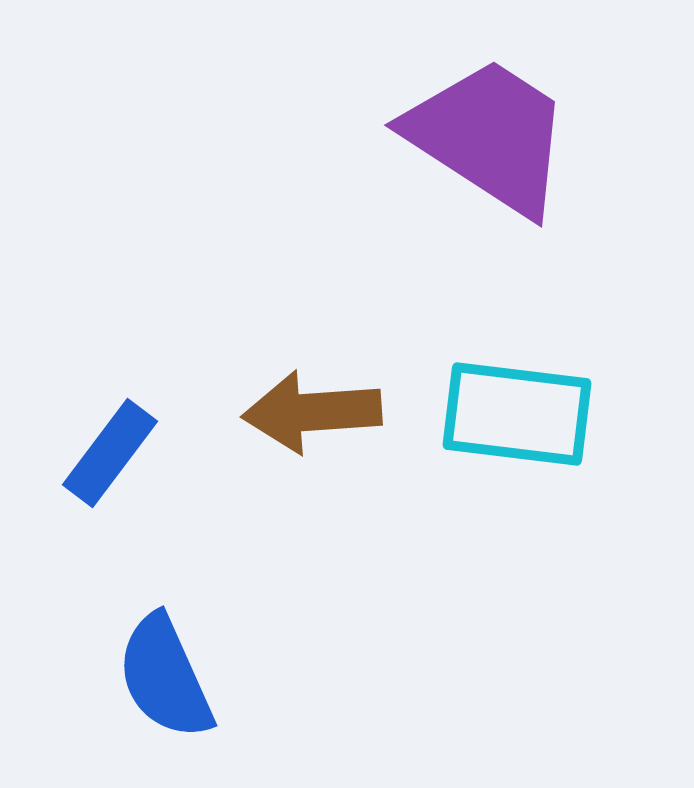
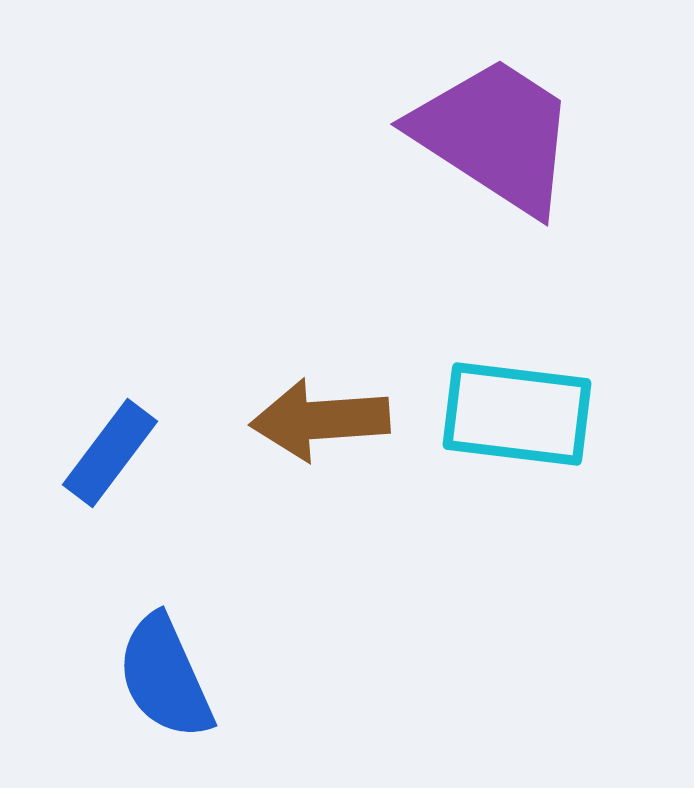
purple trapezoid: moved 6 px right, 1 px up
brown arrow: moved 8 px right, 8 px down
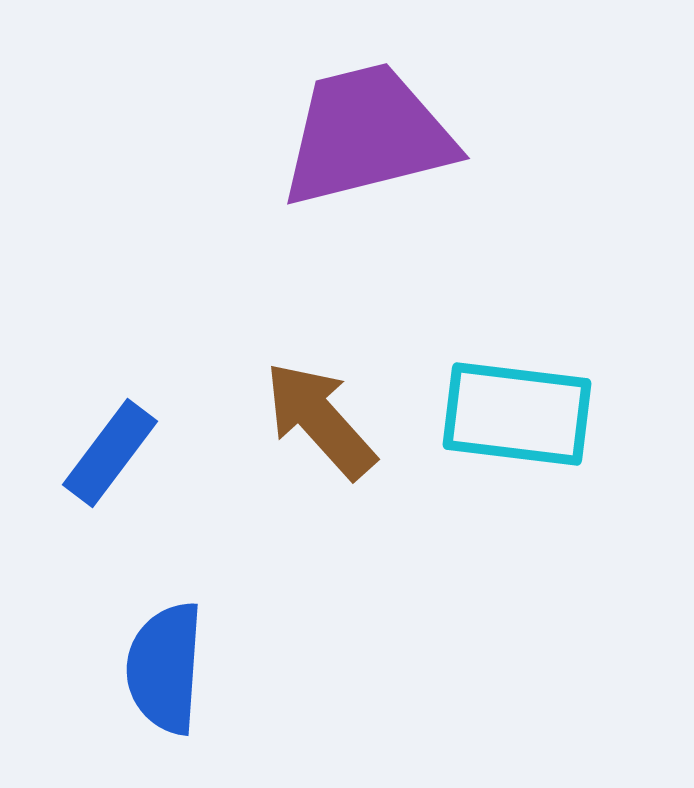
purple trapezoid: moved 128 px left; rotated 47 degrees counterclockwise
brown arrow: rotated 52 degrees clockwise
blue semicircle: moved 9 px up; rotated 28 degrees clockwise
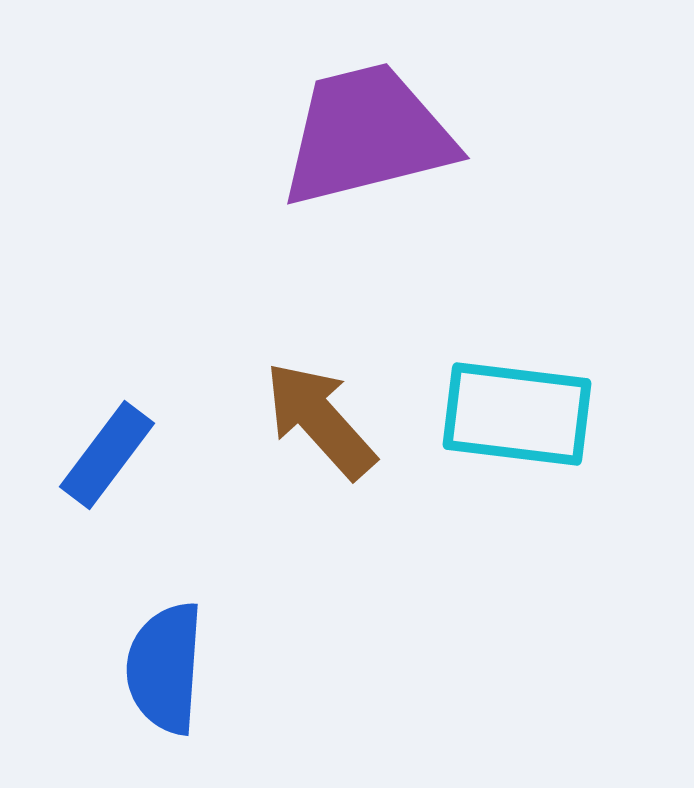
blue rectangle: moved 3 px left, 2 px down
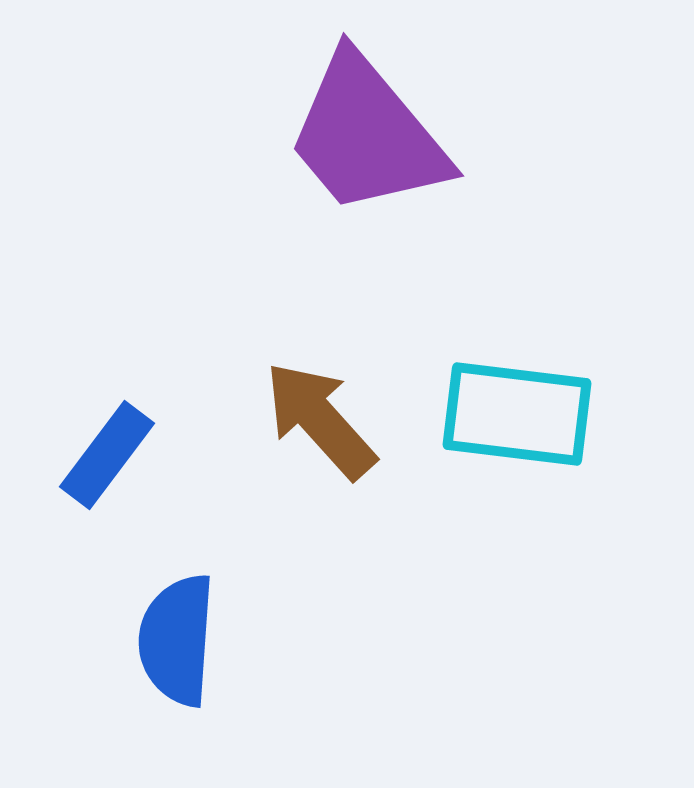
purple trapezoid: rotated 116 degrees counterclockwise
blue semicircle: moved 12 px right, 28 px up
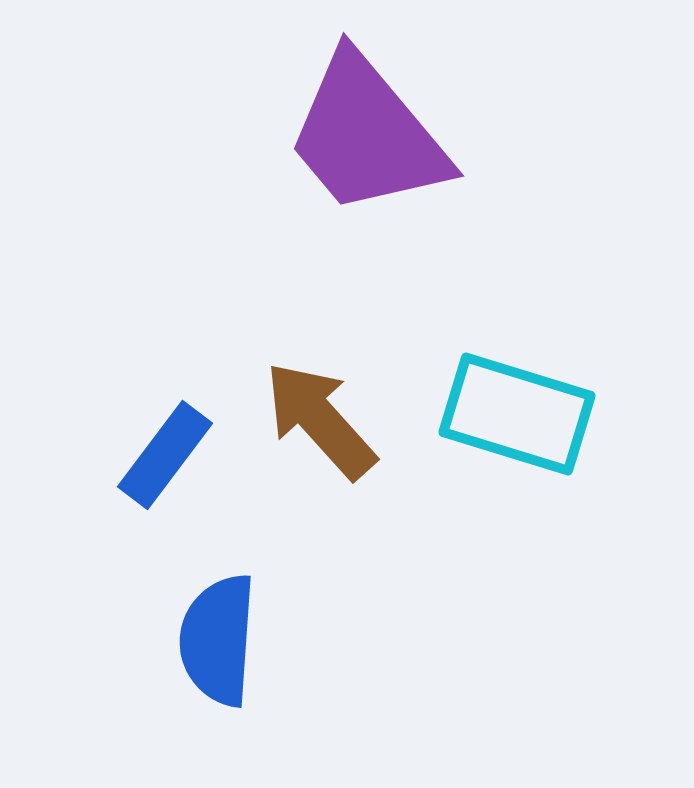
cyan rectangle: rotated 10 degrees clockwise
blue rectangle: moved 58 px right
blue semicircle: moved 41 px right
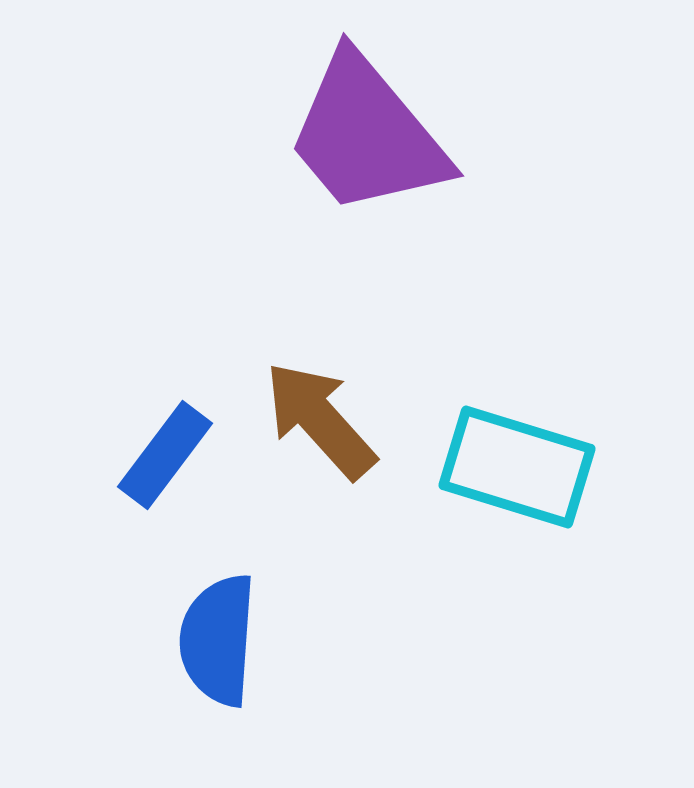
cyan rectangle: moved 53 px down
